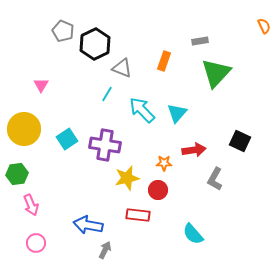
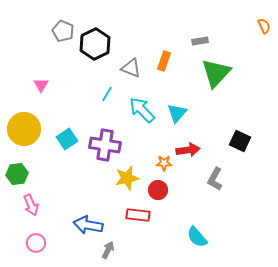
gray triangle: moved 9 px right
red arrow: moved 6 px left
cyan semicircle: moved 4 px right, 3 px down
gray arrow: moved 3 px right
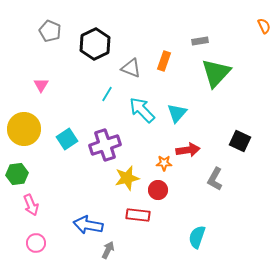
gray pentagon: moved 13 px left
purple cross: rotated 28 degrees counterclockwise
cyan semicircle: rotated 60 degrees clockwise
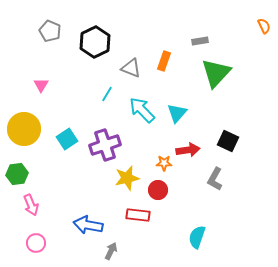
black hexagon: moved 2 px up
black square: moved 12 px left
gray arrow: moved 3 px right, 1 px down
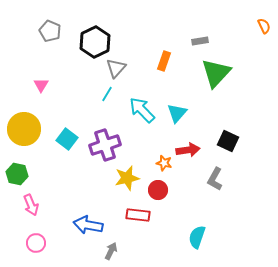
gray triangle: moved 15 px left; rotated 50 degrees clockwise
cyan square: rotated 20 degrees counterclockwise
orange star: rotated 14 degrees clockwise
green hexagon: rotated 20 degrees clockwise
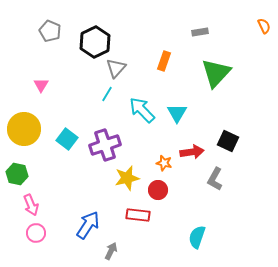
gray rectangle: moved 9 px up
cyan triangle: rotated 10 degrees counterclockwise
red arrow: moved 4 px right, 2 px down
blue arrow: rotated 112 degrees clockwise
pink circle: moved 10 px up
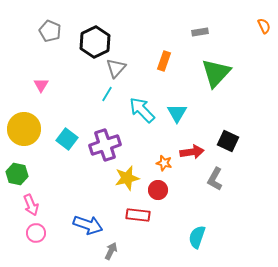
blue arrow: rotated 76 degrees clockwise
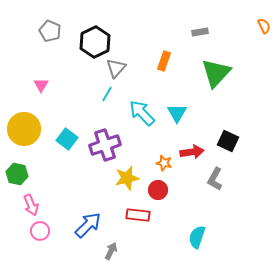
cyan arrow: moved 3 px down
blue arrow: rotated 64 degrees counterclockwise
pink circle: moved 4 px right, 2 px up
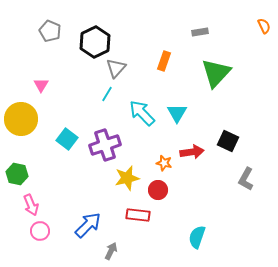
yellow circle: moved 3 px left, 10 px up
gray L-shape: moved 31 px right
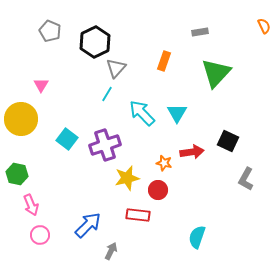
pink circle: moved 4 px down
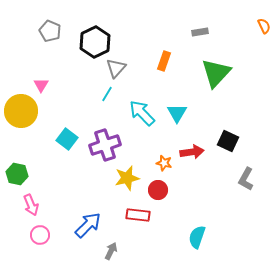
yellow circle: moved 8 px up
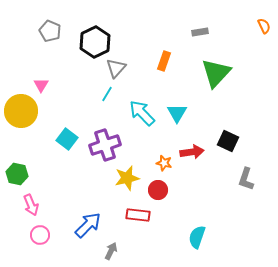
gray L-shape: rotated 10 degrees counterclockwise
